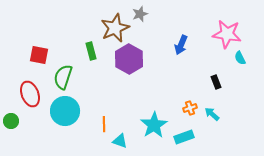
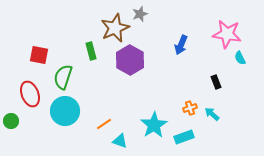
purple hexagon: moved 1 px right, 1 px down
orange line: rotated 56 degrees clockwise
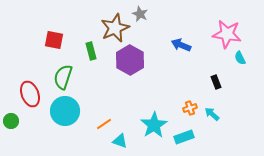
gray star: rotated 28 degrees counterclockwise
blue arrow: rotated 90 degrees clockwise
red square: moved 15 px right, 15 px up
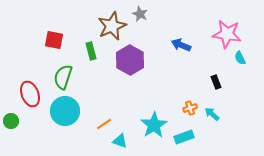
brown star: moved 3 px left, 2 px up
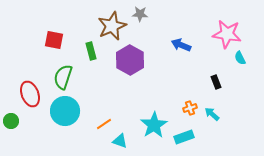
gray star: rotated 21 degrees counterclockwise
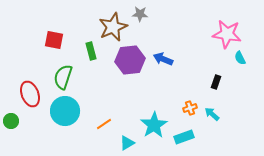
brown star: moved 1 px right, 1 px down
blue arrow: moved 18 px left, 14 px down
purple hexagon: rotated 24 degrees clockwise
black rectangle: rotated 40 degrees clockwise
cyan triangle: moved 7 px right, 2 px down; rotated 49 degrees counterclockwise
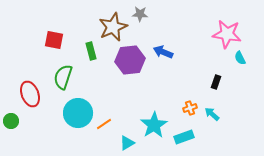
blue arrow: moved 7 px up
cyan circle: moved 13 px right, 2 px down
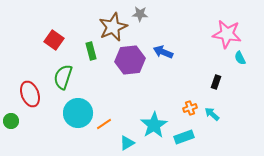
red square: rotated 24 degrees clockwise
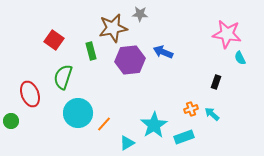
brown star: moved 1 px down; rotated 12 degrees clockwise
orange cross: moved 1 px right, 1 px down
orange line: rotated 14 degrees counterclockwise
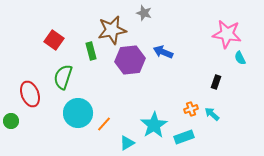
gray star: moved 4 px right, 1 px up; rotated 14 degrees clockwise
brown star: moved 1 px left, 2 px down
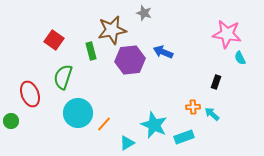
orange cross: moved 2 px right, 2 px up; rotated 16 degrees clockwise
cyan star: rotated 16 degrees counterclockwise
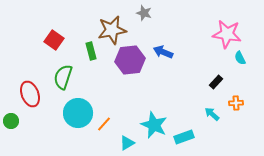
black rectangle: rotated 24 degrees clockwise
orange cross: moved 43 px right, 4 px up
